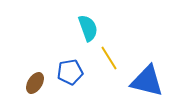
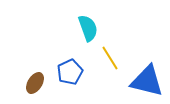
yellow line: moved 1 px right
blue pentagon: rotated 15 degrees counterclockwise
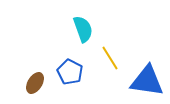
cyan semicircle: moved 5 px left, 1 px down
blue pentagon: rotated 20 degrees counterclockwise
blue triangle: rotated 6 degrees counterclockwise
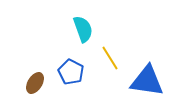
blue pentagon: moved 1 px right
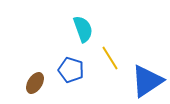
blue pentagon: moved 2 px up; rotated 10 degrees counterclockwise
blue triangle: rotated 42 degrees counterclockwise
